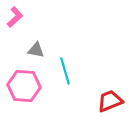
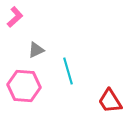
gray triangle: rotated 36 degrees counterclockwise
cyan line: moved 3 px right
red trapezoid: rotated 100 degrees counterclockwise
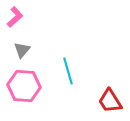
gray triangle: moved 14 px left; rotated 24 degrees counterclockwise
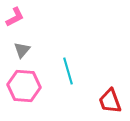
pink L-shape: rotated 15 degrees clockwise
red trapezoid: rotated 12 degrees clockwise
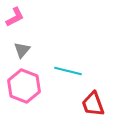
cyan line: rotated 60 degrees counterclockwise
pink hexagon: rotated 16 degrees clockwise
red trapezoid: moved 17 px left, 3 px down
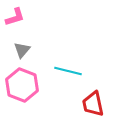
pink L-shape: rotated 10 degrees clockwise
pink hexagon: moved 2 px left, 1 px up
red trapezoid: rotated 8 degrees clockwise
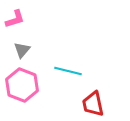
pink L-shape: moved 2 px down
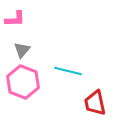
pink L-shape: rotated 15 degrees clockwise
pink hexagon: moved 1 px right, 3 px up
red trapezoid: moved 2 px right, 1 px up
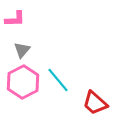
cyan line: moved 10 px left, 9 px down; rotated 36 degrees clockwise
pink hexagon: rotated 12 degrees clockwise
red trapezoid: rotated 36 degrees counterclockwise
